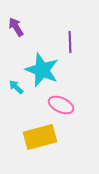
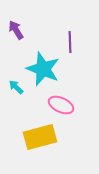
purple arrow: moved 3 px down
cyan star: moved 1 px right, 1 px up
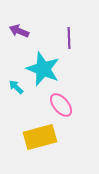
purple arrow: moved 3 px right, 1 px down; rotated 36 degrees counterclockwise
purple line: moved 1 px left, 4 px up
pink ellipse: rotated 25 degrees clockwise
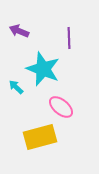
pink ellipse: moved 2 px down; rotated 10 degrees counterclockwise
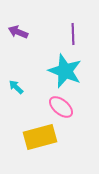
purple arrow: moved 1 px left, 1 px down
purple line: moved 4 px right, 4 px up
cyan star: moved 22 px right, 2 px down
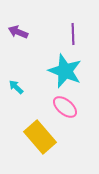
pink ellipse: moved 4 px right
yellow rectangle: rotated 64 degrees clockwise
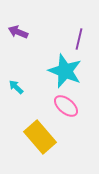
purple line: moved 6 px right, 5 px down; rotated 15 degrees clockwise
pink ellipse: moved 1 px right, 1 px up
